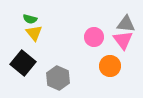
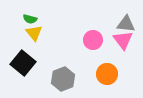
pink circle: moved 1 px left, 3 px down
orange circle: moved 3 px left, 8 px down
gray hexagon: moved 5 px right, 1 px down; rotated 15 degrees clockwise
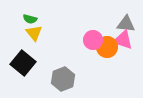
pink triangle: rotated 35 degrees counterclockwise
orange circle: moved 27 px up
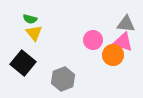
pink triangle: moved 2 px down
orange circle: moved 6 px right, 8 px down
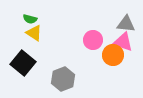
yellow triangle: rotated 18 degrees counterclockwise
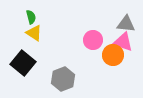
green semicircle: moved 1 px right, 2 px up; rotated 120 degrees counterclockwise
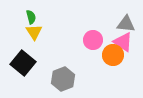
yellow triangle: moved 1 px up; rotated 24 degrees clockwise
pink triangle: rotated 15 degrees clockwise
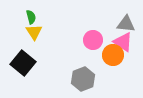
gray hexagon: moved 20 px right
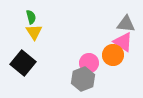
pink circle: moved 4 px left, 23 px down
